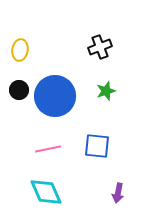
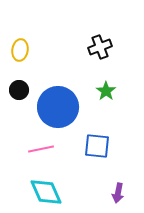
green star: rotated 18 degrees counterclockwise
blue circle: moved 3 px right, 11 px down
pink line: moved 7 px left
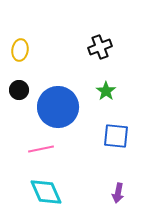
blue square: moved 19 px right, 10 px up
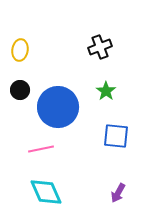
black circle: moved 1 px right
purple arrow: rotated 18 degrees clockwise
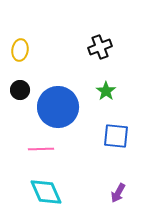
pink line: rotated 10 degrees clockwise
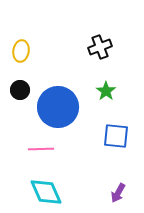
yellow ellipse: moved 1 px right, 1 px down
